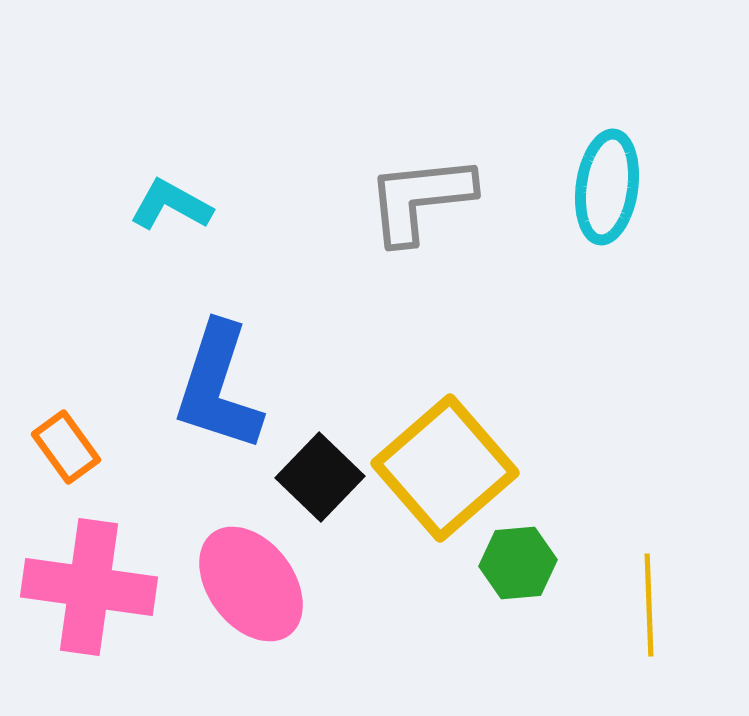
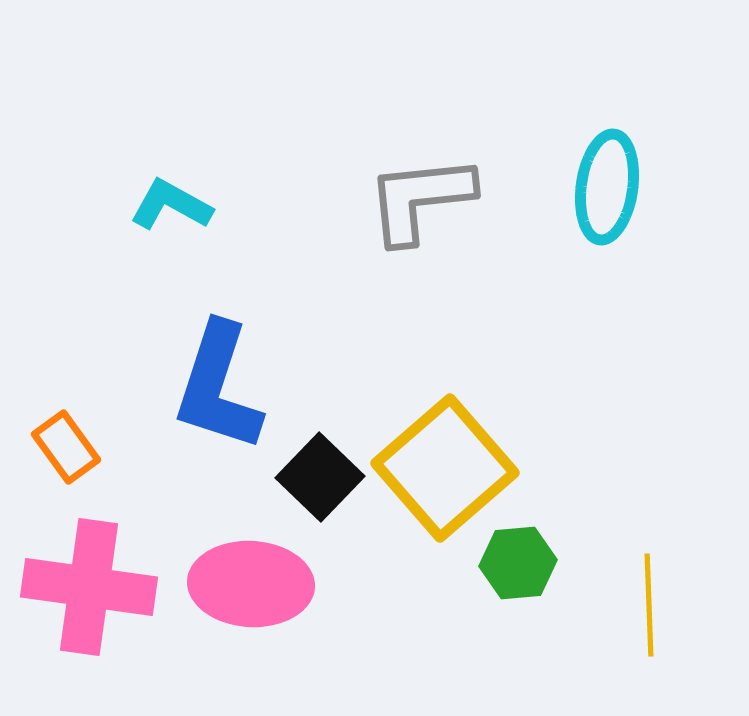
pink ellipse: rotated 50 degrees counterclockwise
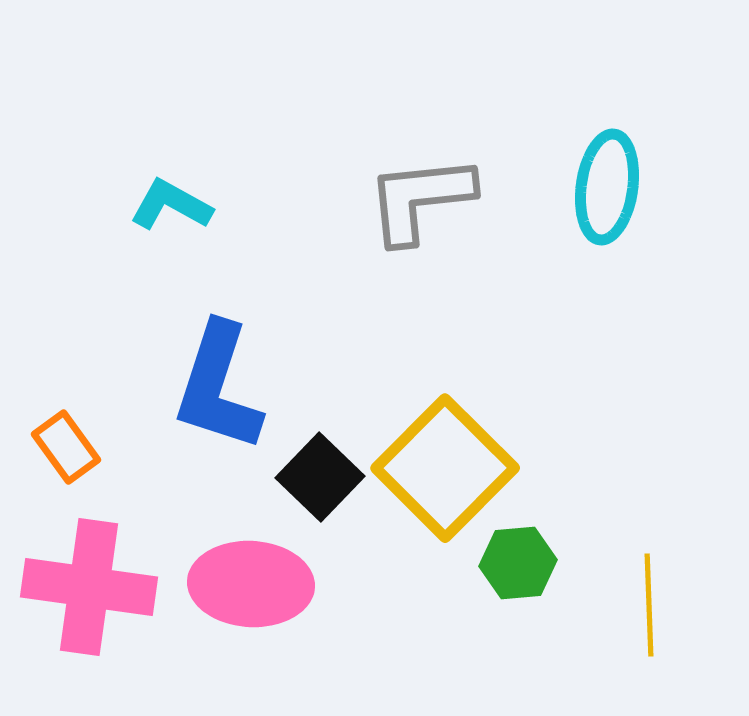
yellow square: rotated 4 degrees counterclockwise
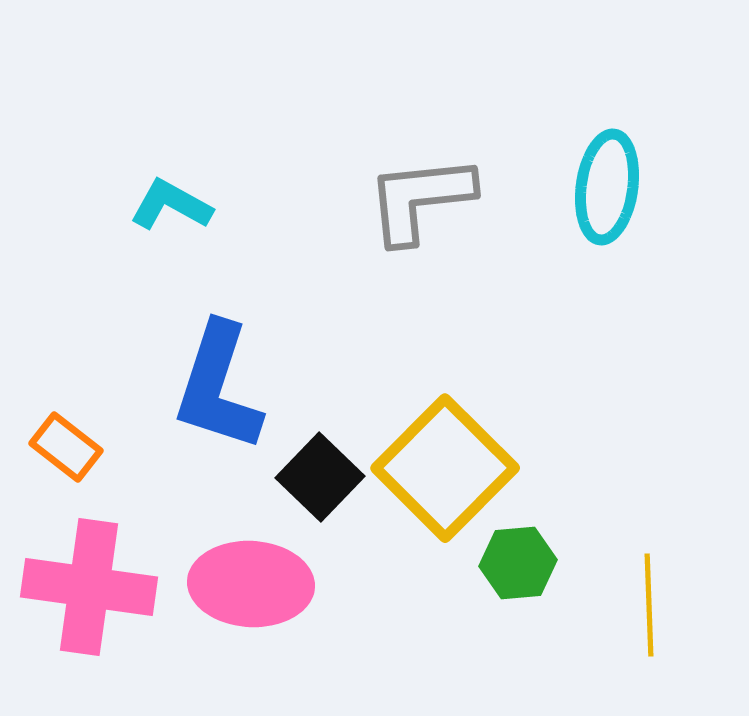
orange rectangle: rotated 16 degrees counterclockwise
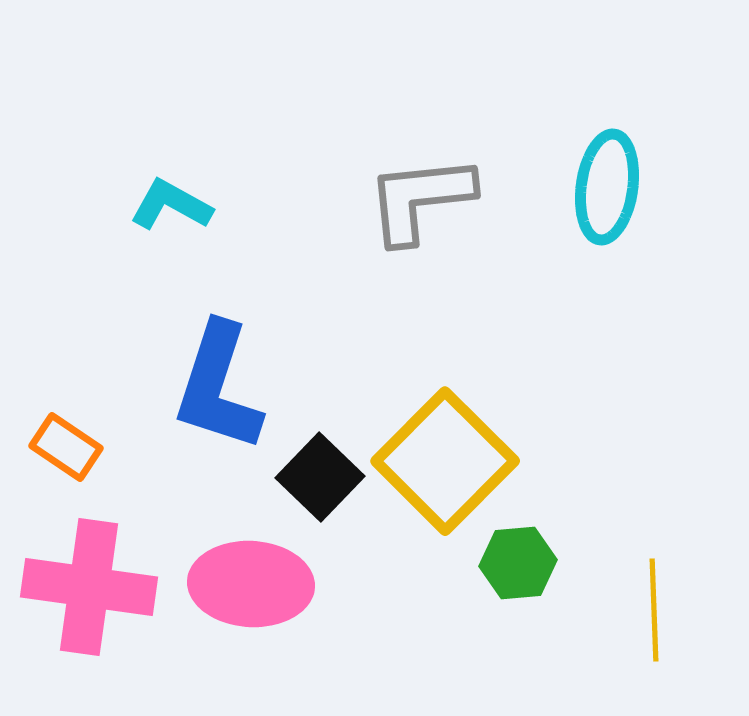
orange rectangle: rotated 4 degrees counterclockwise
yellow square: moved 7 px up
yellow line: moved 5 px right, 5 px down
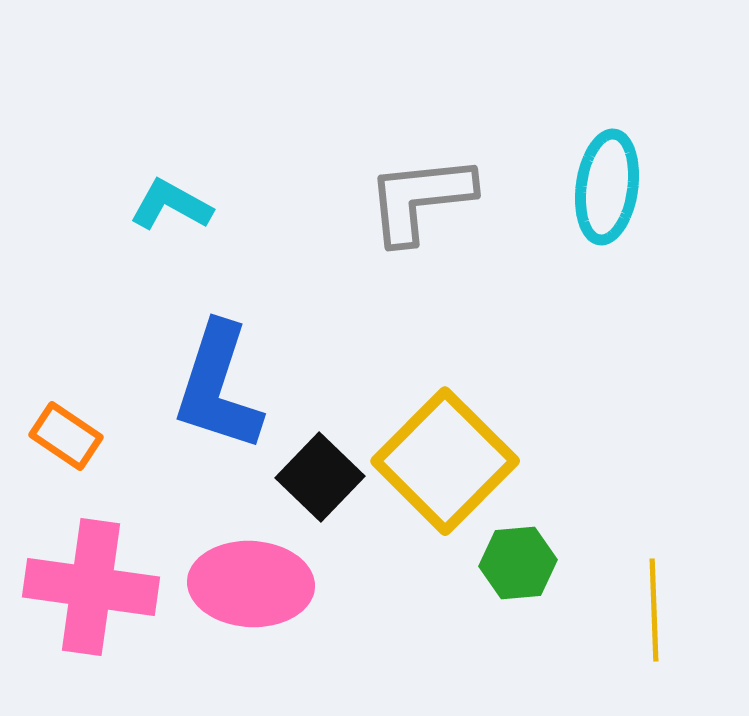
orange rectangle: moved 11 px up
pink cross: moved 2 px right
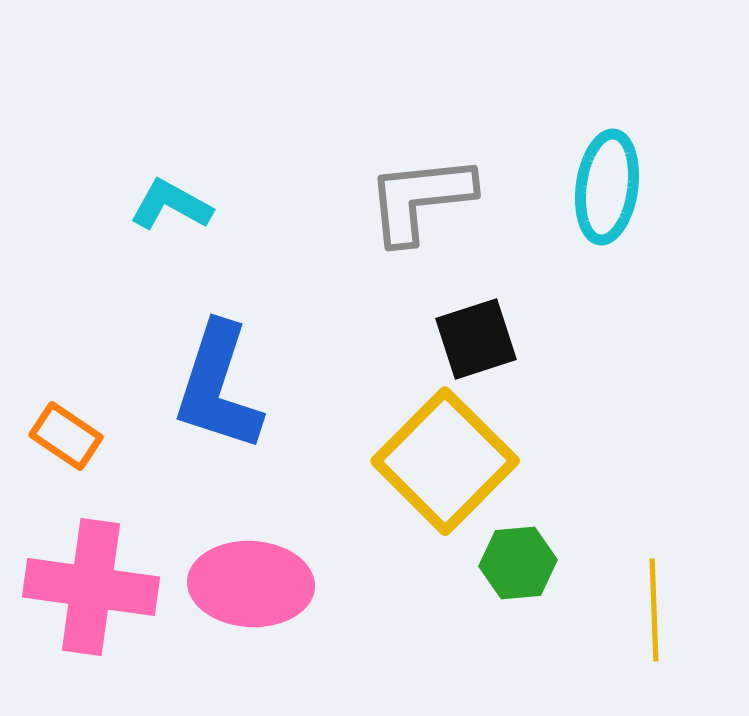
black square: moved 156 px right, 138 px up; rotated 28 degrees clockwise
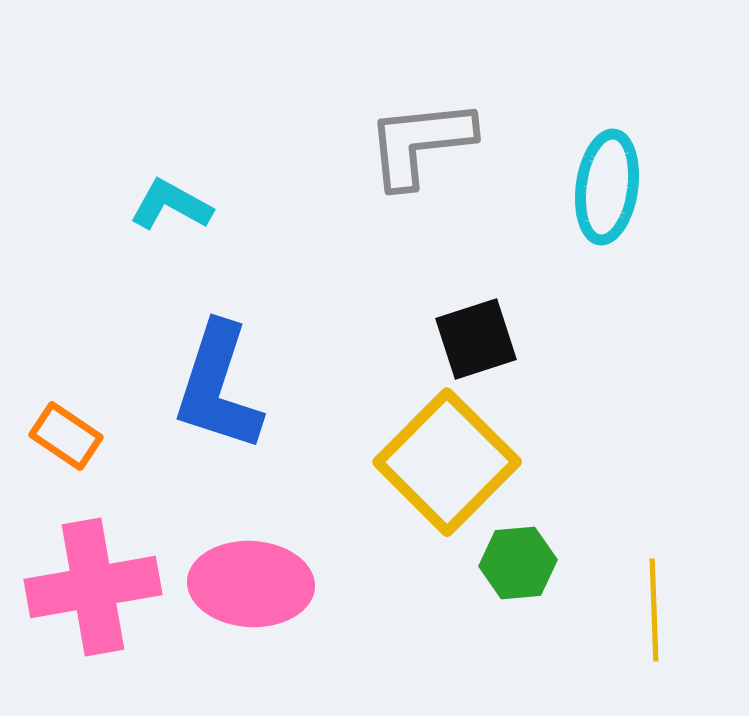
gray L-shape: moved 56 px up
yellow square: moved 2 px right, 1 px down
pink cross: moved 2 px right; rotated 18 degrees counterclockwise
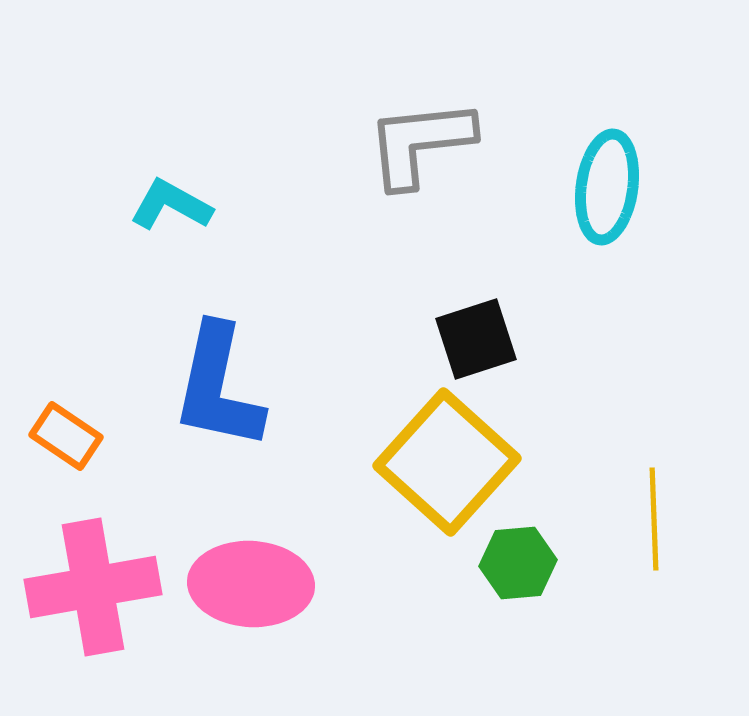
blue L-shape: rotated 6 degrees counterclockwise
yellow square: rotated 3 degrees counterclockwise
yellow line: moved 91 px up
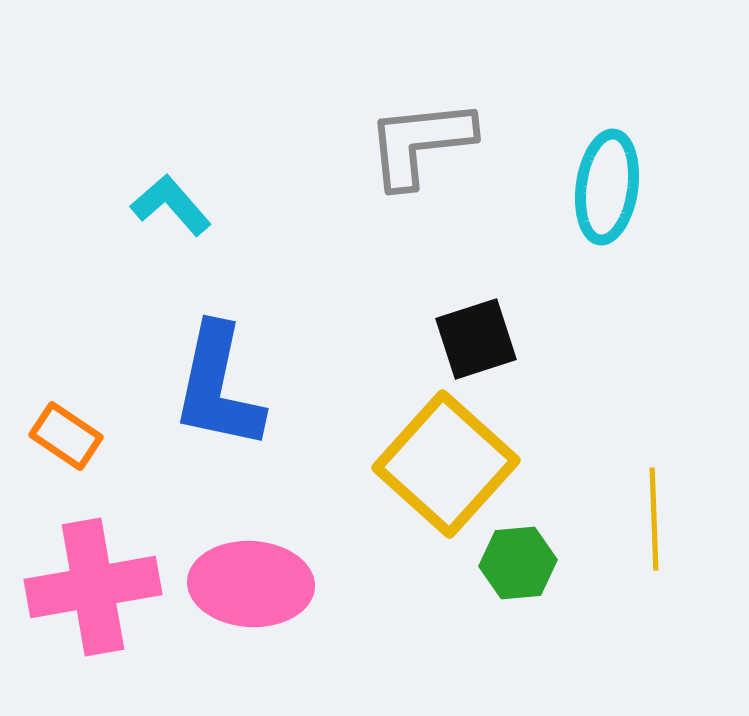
cyan L-shape: rotated 20 degrees clockwise
yellow square: moved 1 px left, 2 px down
